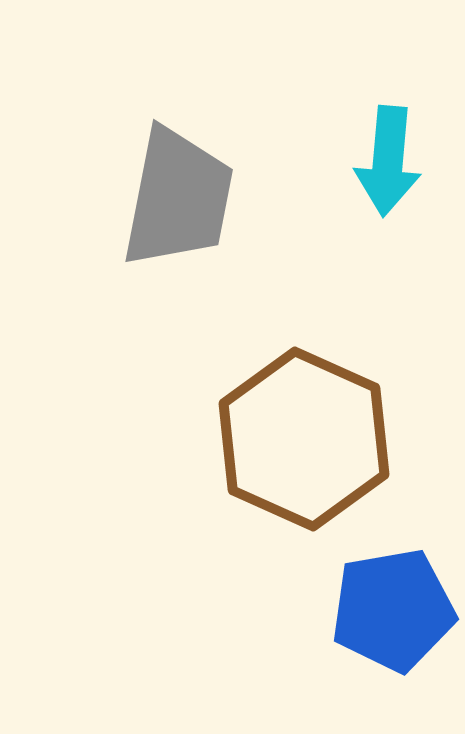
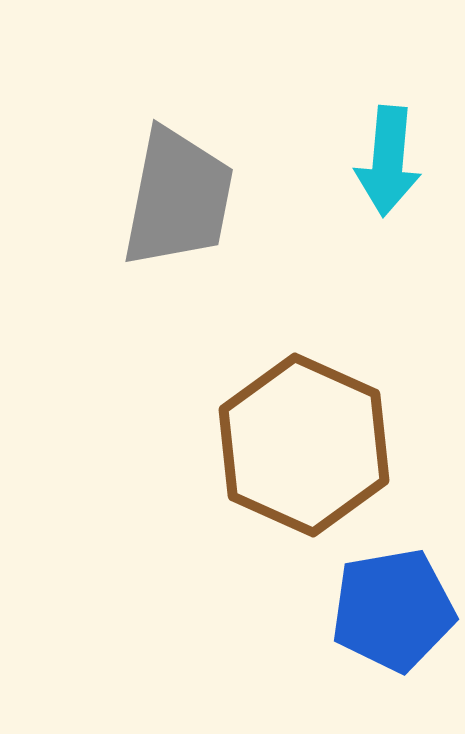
brown hexagon: moved 6 px down
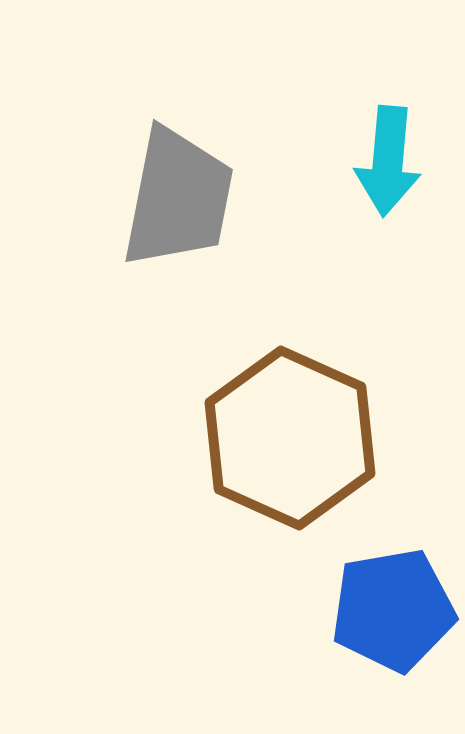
brown hexagon: moved 14 px left, 7 px up
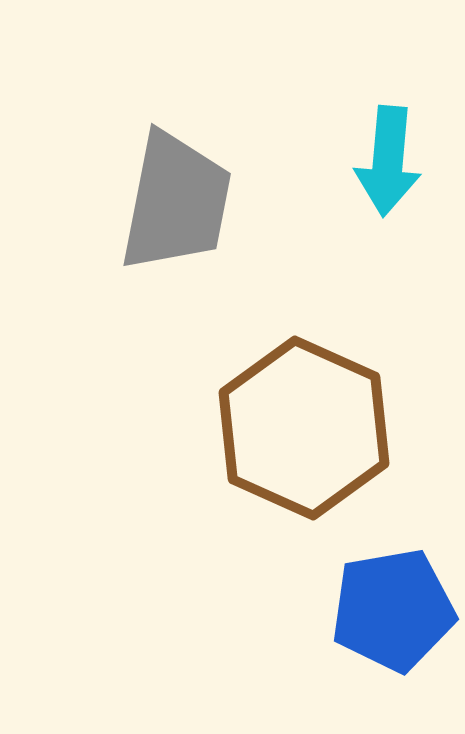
gray trapezoid: moved 2 px left, 4 px down
brown hexagon: moved 14 px right, 10 px up
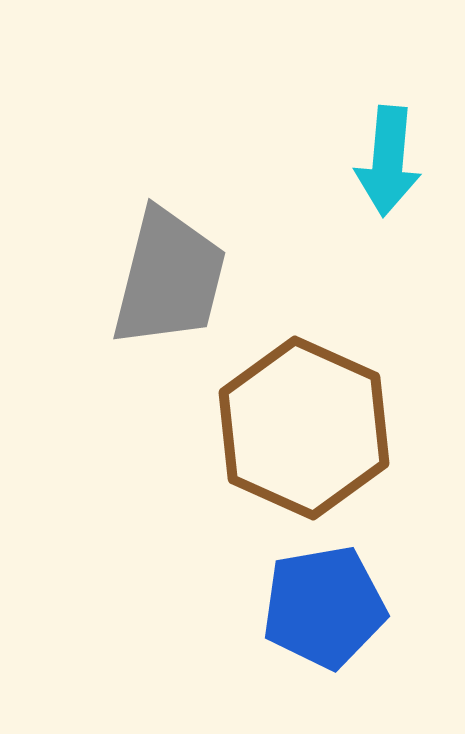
gray trapezoid: moved 7 px left, 76 px down; rotated 3 degrees clockwise
blue pentagon: moved 69 px left, 3 px up
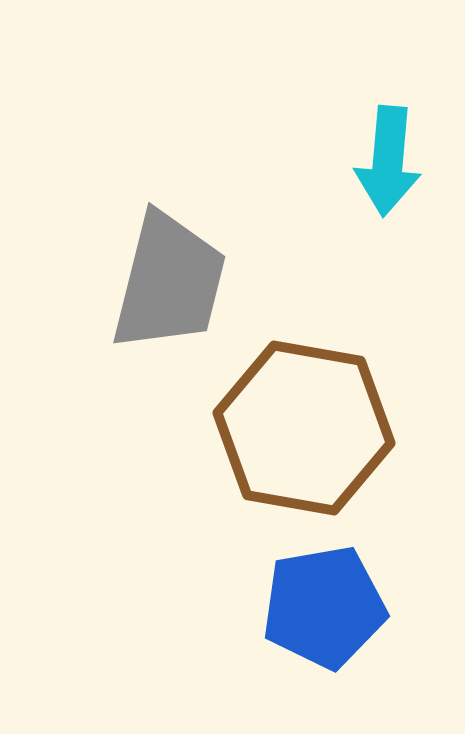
gray trapezoid: moved 4 px down
brown hexagon: rotated 14 degrees counterclockwise
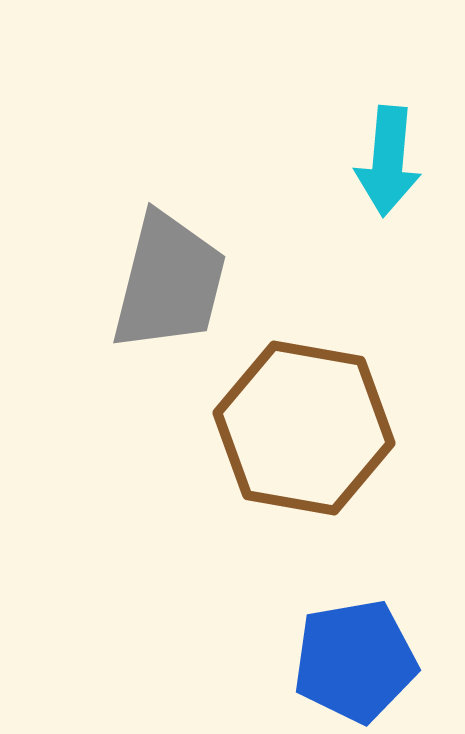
blue pentagon: moved 31 px right, 54 px down
